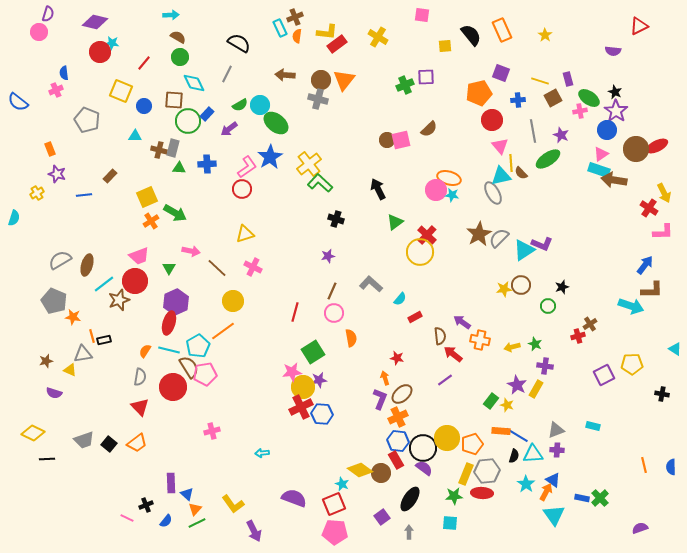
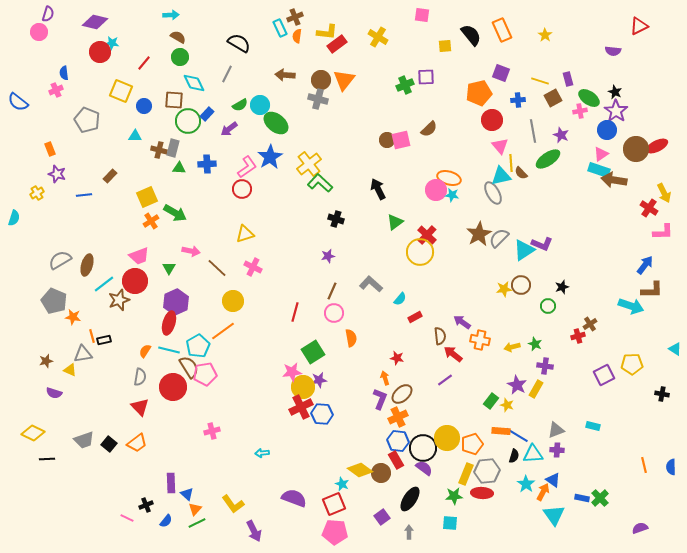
orange arrow at (546, 492): moved 3 px left
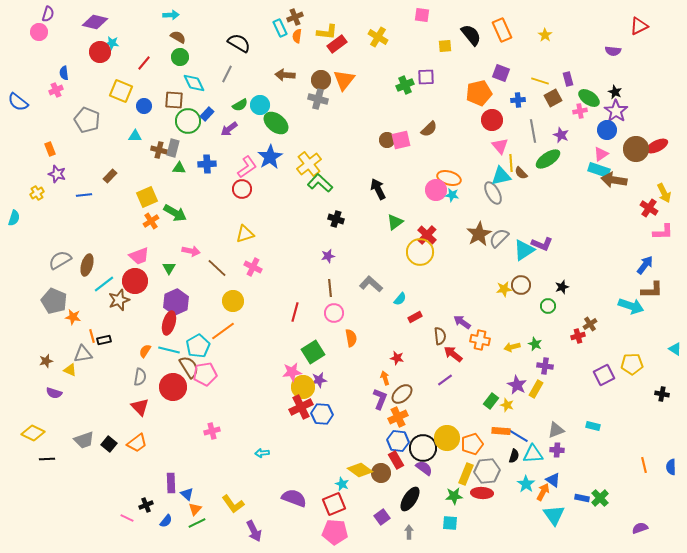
brown line at (332, 291): moved 2 px left, 3 px up; rotated 30 degrees counterclockwise
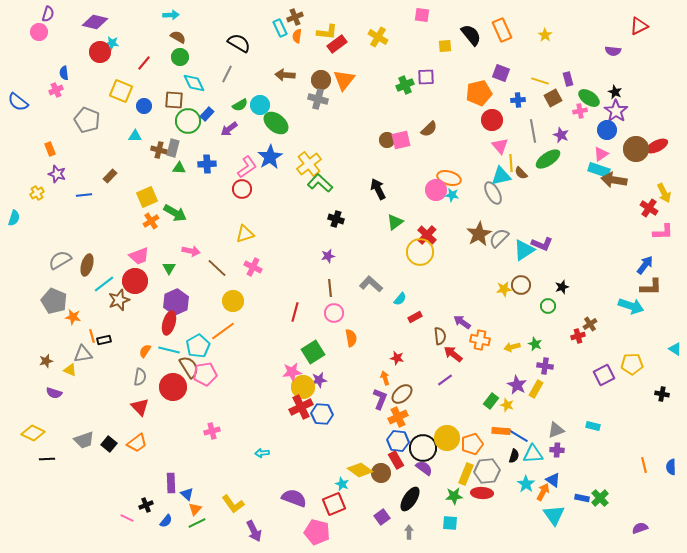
brown L-shape at (652, 290): moved 1 px left, 3 px up
pink pentagon at (335, 532): moved 18 px left; rotated 10 degrees clockwise
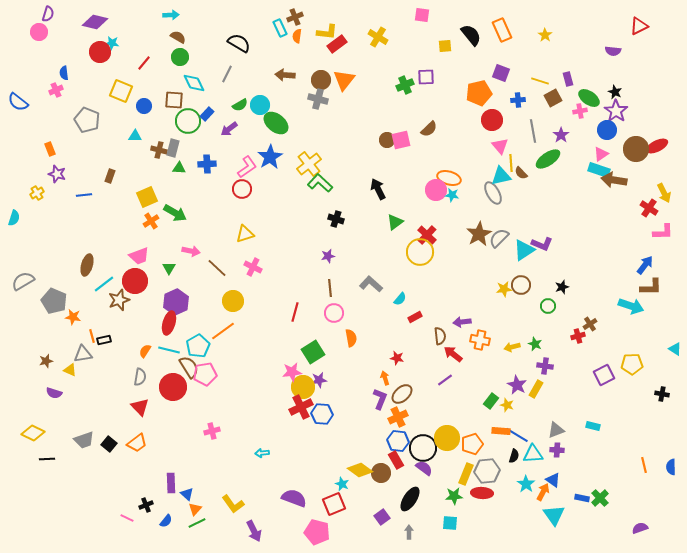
purple star at (561, 135): rotated 14 degrees clockwise
brown rectangle at (110, 176): rotated 24 degrees counterclockwise
gray semicircle at (60, 260): moved 37 px left, 21 px down
purple arrow at (462, 322): rotated 42 degrees counterclockwise
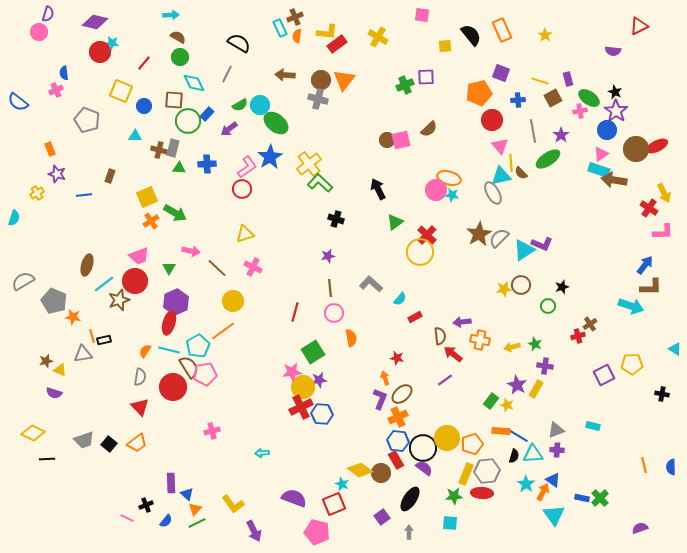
yellow triangle at (70, 370): moved 10 px left
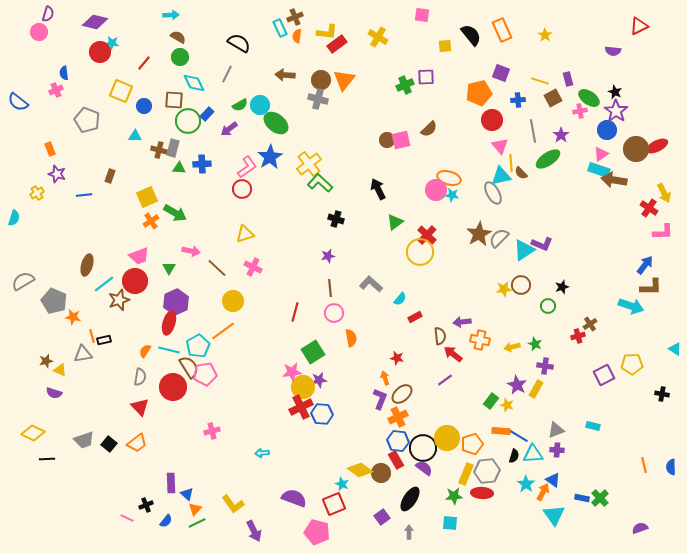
blue cross at (207, 164): moved 5 px left
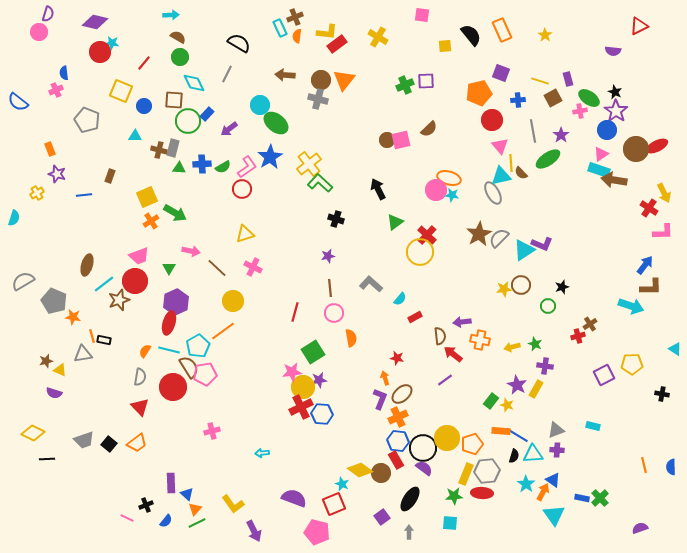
purple square at (426, 77): moved 4 px down
green semicircle at (240, 105): moved 17 px left, 62 px down
black rectangle at (104, 340): rotated 24 degrees clockwise
